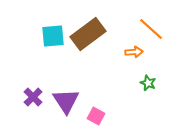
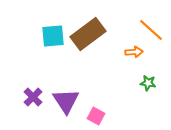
orange line: moved 1 px down
green star: rotated 14 degrees counterclockwise
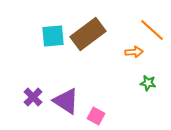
orange line: moved 1 px right
purple triangle: rotated 24 degrees counterclockwise
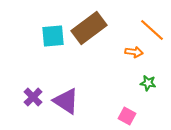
brown rectangle: moved 1 px right, 6 px up
orange arrow: rotated 12 degrees clockwise
pink square: moved 31 px right
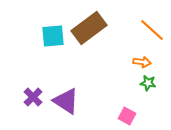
orange arrow: moved 8 px right, 10 px down
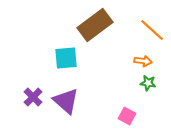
brown rectangle: moved 6 px right, 3 px up
cyan square: moved 13 px right, 22 px down
orange arrow: moved 1 px right, 1 px up
purple triangle: rotated 8 degrees clockwise
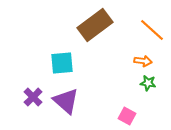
cyan square: moved 4 px left, 5 px down
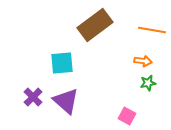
orange line: rotated 32 degrees counterclockwise
green star: rotated 21 degrees counterclockwise
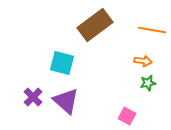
cyan square: rotated 20 degrees clockwise
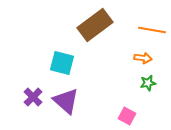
orange arrow: moved 3 px up
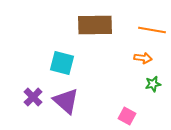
brown rectangle: rotated 36 degrees clockwise
green star: moved 5 px right, 1 px down
